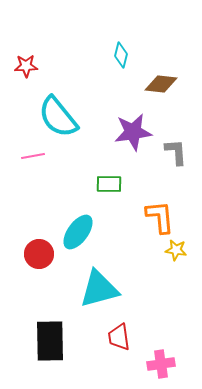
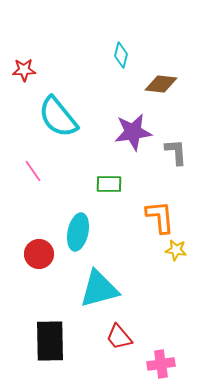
red star: moved 2 px left, 4 px down
pink line: moved 15 px down; rotated 65 degrees clockwise
cyan ellipse: rotated 24 degrees counterclockwise
red trapezoid: rotated 32 degrees counterclockwise
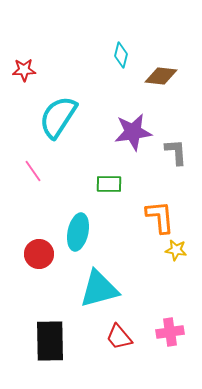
brown diamond: moved 8 px up
cyan semicircle: rotated 72 degrees clockwise
pink cross: moved 9 px right, 32 px up
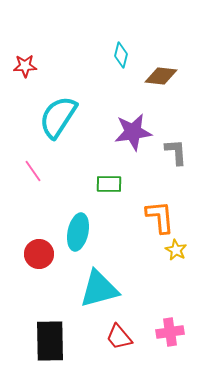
red star: moved 1 px right, 4 px up
yellow star: rotated 20 degrees clockwise
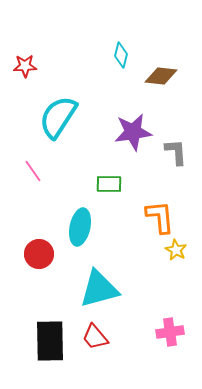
cyan ellipse: moved 2 px right, 5 px up
red trapezoid: moved 24 px left
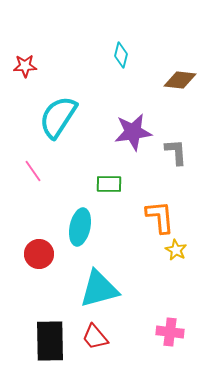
brown diamond: moved 19 px right, 4 px down
pink cross: rotated 16 degrees clockwise
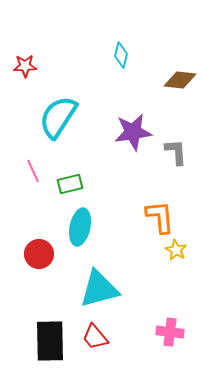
pink line: rotated 10 degrees clockwise
green rectangle: moved 39 px left; rotated 15 degrees counterclockwise
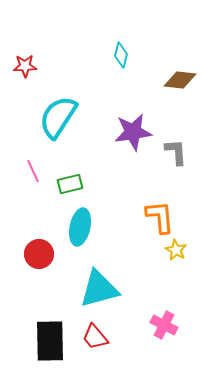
pink cross: moved 6 px left, 7 px up; rotated 20 degrees clockwise
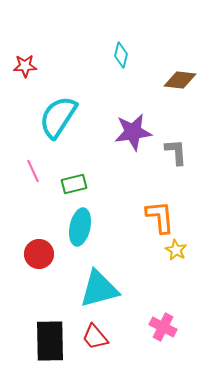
green rectangle: moved 4 px right
pink cross: moved 1 px left, 2 px down
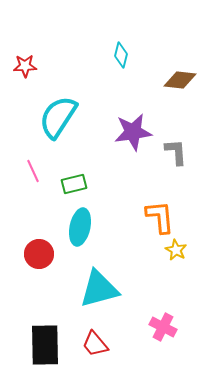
red trapezoid: moved 7 px down
black rectangle: moved 5 px left, 4 px down
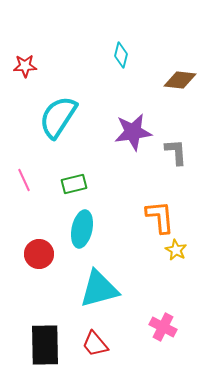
pink line: moved 9 px left, 9 px down
cyan ellipse: moved 2 px right, 2 px down
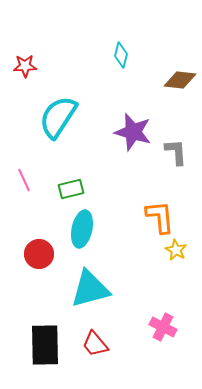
purple star: rotated 24 degrees clockwise
green rectangle: moved 3 px left, 5 px down
cyan triangle: moved 9 px left
